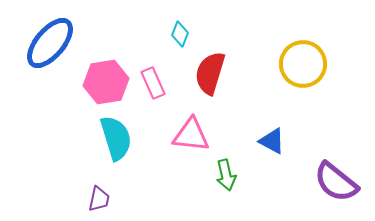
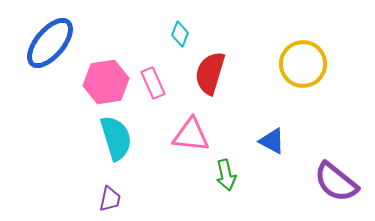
purple trapezoid: moved 11 px right
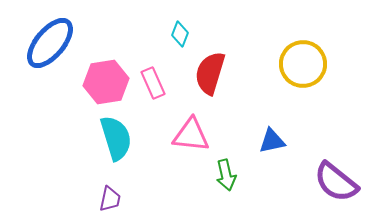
blue triangle: rotated 40 degrees counterclockwise
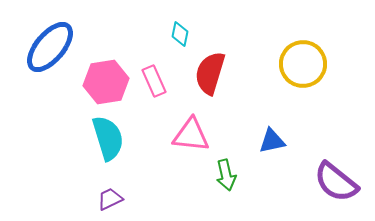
cyan diamond: rotated 10 degrees counterclockwise
blue ellipse: moved 4 px down
pink rectangle: moved 1 px right, 2 px up
cyan semicircle: moved 8 px left
purple trapezoid: rotated 128 degrees counterclockwise
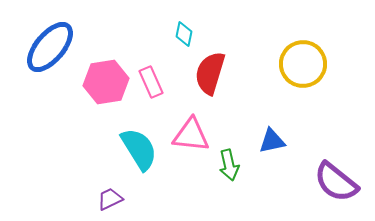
cyan diamond: moved 4 px right
pink rectangle: moved 3 px left, 1 px down
cyan semicircle: moved 31 px right, 11 px down; rotated 15 degrees counterclockwise
green arrow: moved 3 px right, 10 px up
